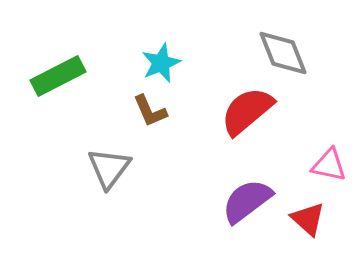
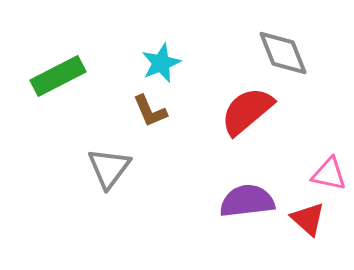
pink triangle: moved 9 px down
purple semicircle: rotated 30 degrees clockwise
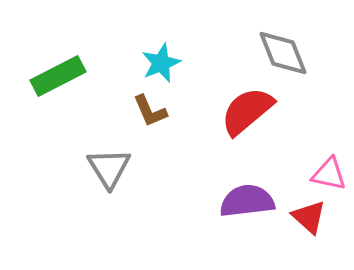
gray triangle: rotated 9 degrees counterclockwise
red triangle: moved 1 px right, 2 px up
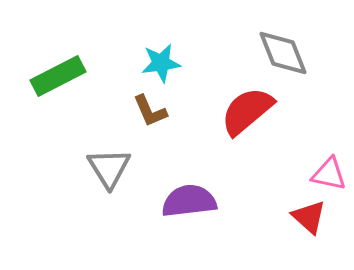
cyan star: rotated 15 degrees clockwise
purple semicircle: moved 58 px left
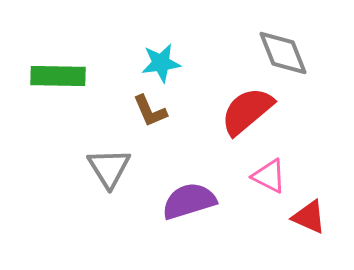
green rectangle: rotated 28 degrees clockwise
pink triangle: moved 60 px left, 2 px down; rotated 15 degrees clockwise
purple semicircle: rotated 10 degrees counterclockwise
red triangle: rotated 18 degrees counterclockwise
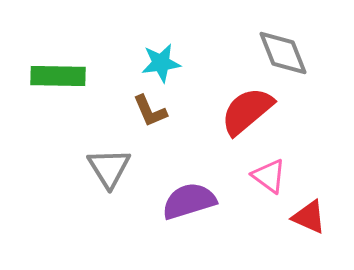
pink triangle: rotated 9 degrees clockwise
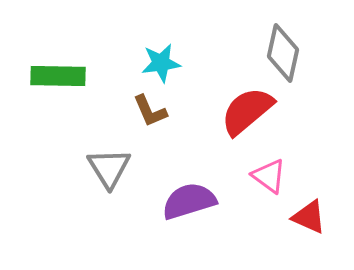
gray diamond: rotated 34 degrees clockwise
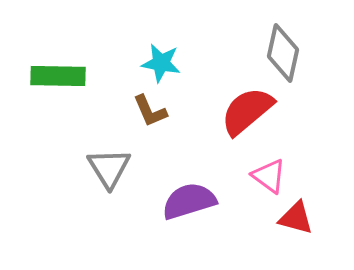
cyan star: rotated 18 degrees clockwise
red triangle: moved 13 px left, 1 px down; rotated 9 degrees counterclockwise
